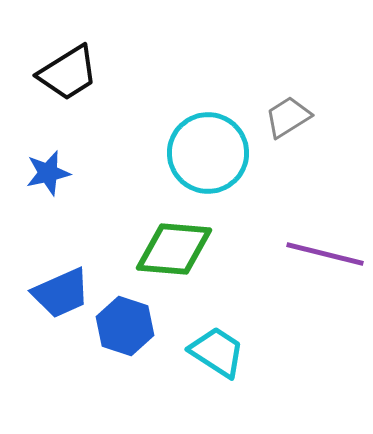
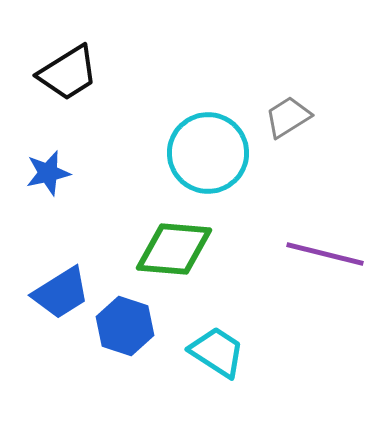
blue trapezoid: rotated 8 degrees counterclockwise
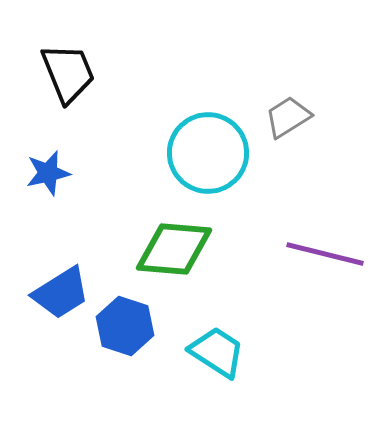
black trapezoid: rotated 80 degrees counterclockwise
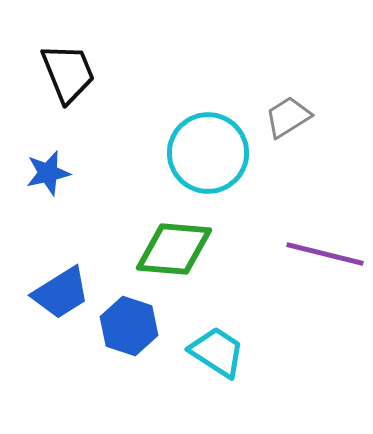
blue hexagon: moved 4 px right
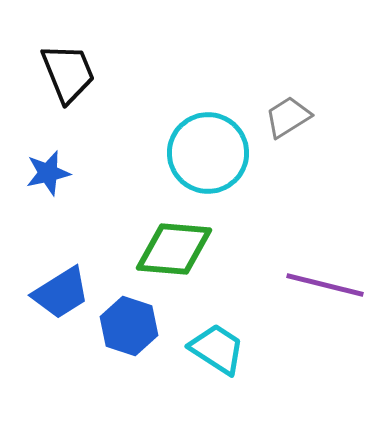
purple line: moved 31 px down
cyan trapezoid: moved 3 px up
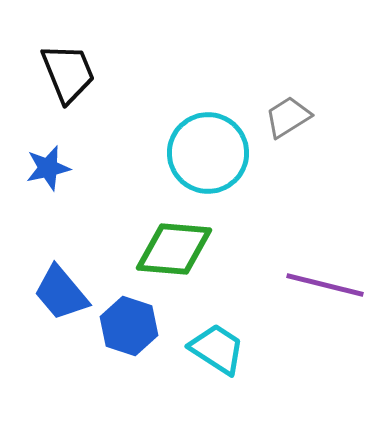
blue star: moved 5 px up
blue trapezoid: rotated 82 degrees clockwise
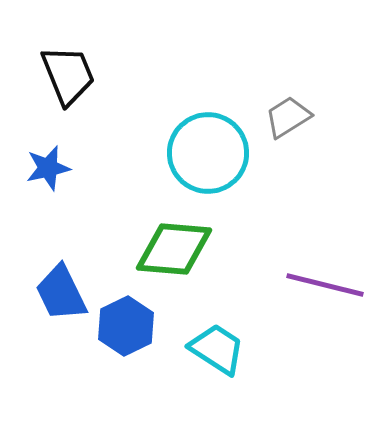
black trapezoid: moved 2 px down
blue trapezoid: rotated 14 degrees clockwise
blue hexagon: moved 3 px left; rotated 16 degrees clockwise
